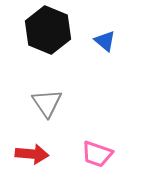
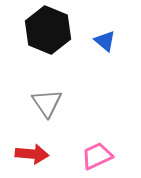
pink trapezoid: moved 2 px down; rotated 136 degrees clockwise
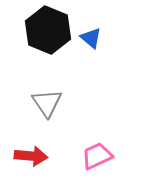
blue triangle: moved 14 px left, 3 px up
red arrow: moved 1 px left, 2 px down
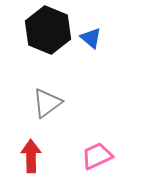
gray triangle: rotated 28 degrees clockwise
red arrow: rotated 96 degrees counterclockwise
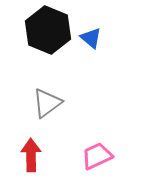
red arrow: moved 1 px up
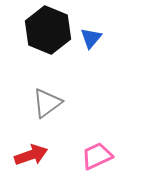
blue triangle: rotated 30 degrees clockwise
red arrow: rotated 72 degrees clockwise
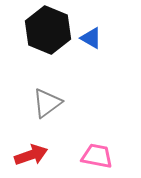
blue triangle: rotated 40 degrees counterclockwise
pink trapezoid: rotated 36 degrees clockwise
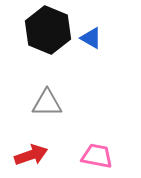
gray triangle: rotated 36 degrees clockwise
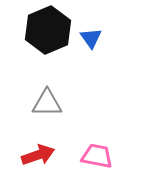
black hexagon: rotated 15 degrees clockwise
blue triangle: rotated 25 degrees clockwise
red arrow: moved 7 px right
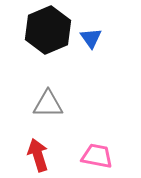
gray triangle: moved 1 px right, 1 px down
red arrow: rotated 88 degrees counterclockwise
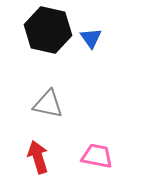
black hexagon: rotated 24 degrees counterclockwise
gray triangle: rotated 12 degrees clockwise
red arrow: moved 2 px down
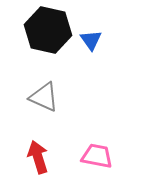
blue triangle: moved 2 px down
gray triangle: moved 4 px left, 7 px up; rotated 12 degrees clockwise
